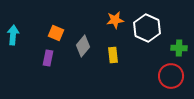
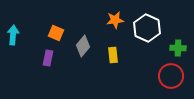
green cross: moved 1 px left
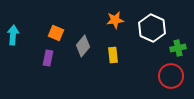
white hexagon: moved 5 px right
green cross: rotated 14 degrees counterclockwise
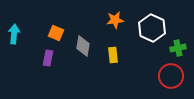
cyan arrow: moved 1 px right, 1 px up
gray diamond: rotated 30 degrees counterclockwise
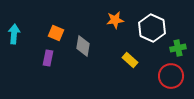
yellow rectangle: moved 17 px right, 5 px down; rotated 42 degrees counterclockwise
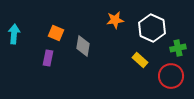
yellow rectangle: moved 10 px right
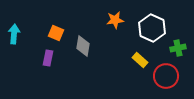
red circle: moved 5 px left
